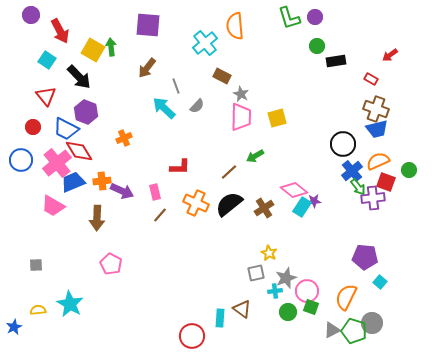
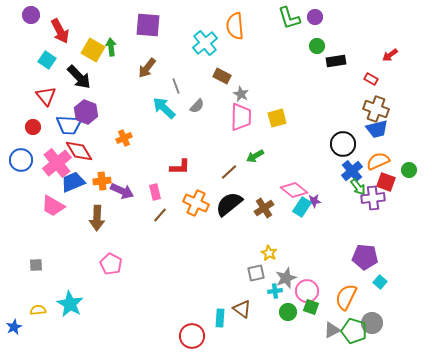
blue trapezoid at (66, 129): moved 3 px right, 4 px up; rotated 24 degrees counterclockwise
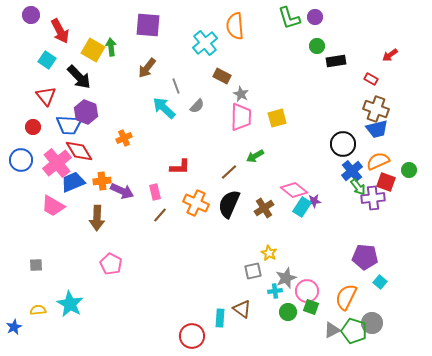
black semicircle at (229, 204): rotated 28 degrees counterclockwise
gray square at (256, 273): moved 3 px left, 2 px up
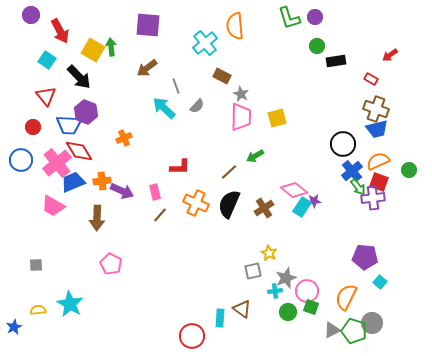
brown arrow at (147, 68): rotated 15 degrees clockwise
red square at (386, 182): moved 7 px left
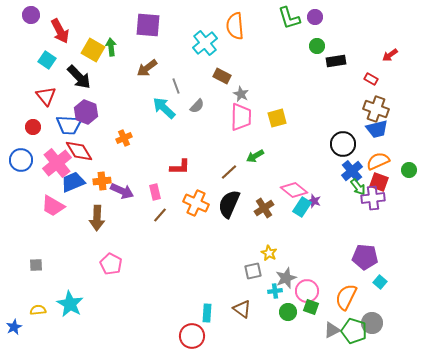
purple star at (314, 201): rotated 24 degrees clockwise
cyan rectangle at (220, 318): moved 13 px left, 5 px up
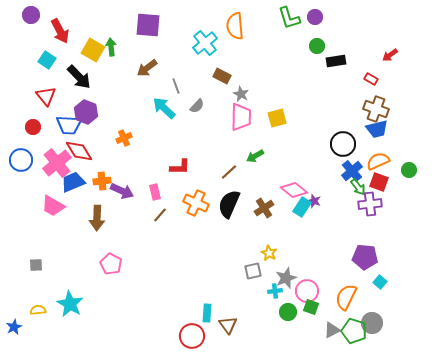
purple cross at (373, 198): moved 3 px left, 6 px down
brown triangle at (242, 309): moved 14 px left, 16 px down; rotated 18 degrees clockwise
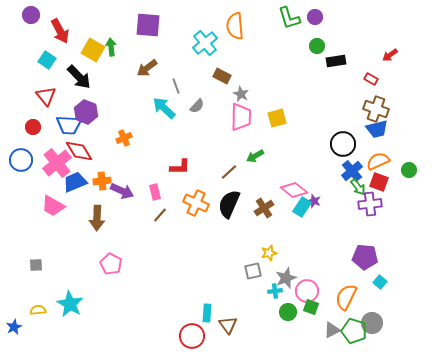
blue trapezoid at (73, 182): moved 2 px right
yellow star at (269, 253): rotated 28 degrees clockwise
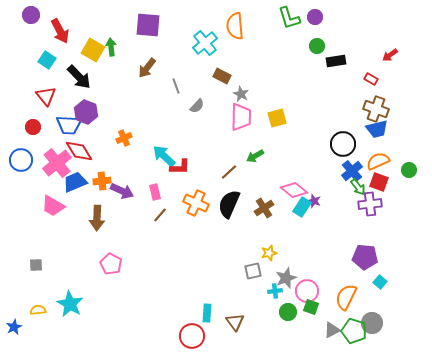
brown arrow at (147, 68): rotated 15 degrees counterclockwise
cyan arrow at (164, 108): moved 48 px down
brown triangle at (228, 325): moved 7 px right, 3 px up
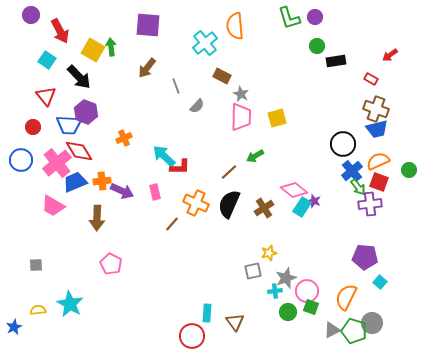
brown line at (160, 215): moved 12 px right, 9 px down
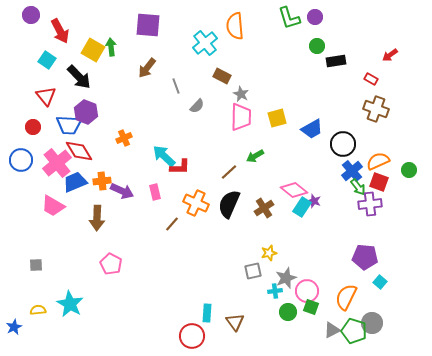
blue trapezoid at (377, 129): moved 65 px left; rotated 15 degrees counterclockwise
